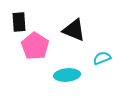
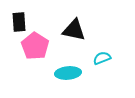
black triangle: rotated 10 degrees counterclockwise
cyan ellipse: moved 1 px right, 2 px up
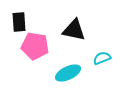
pink pentagon: rotated 24 degrees counterclockwise
cyan ellipse: rotated 20 degrees counterclockwise
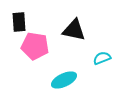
cyan ellipse: moved 4 px left, 7 px down
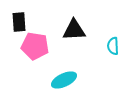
black triangle: rotated 15 degrees counterclockwise
cyan semicircle: moved 11 px right, 12 px up; rotated 72 degrees counterclockwise
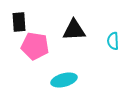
cyan semicircle: moved 5 px up
cyan ellipse: rotated 10 degrees clockwise
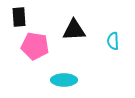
black rectangle: moved 5 px up
cyan ellipse: rotated 15 degrees clockwise
